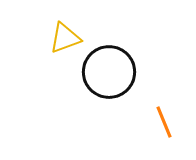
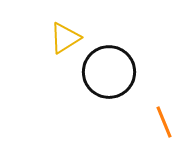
yellow triangle: rotated 12 degrees counterclockwise
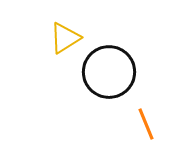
orange line: moved 18 px left, 2 px down
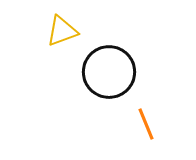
yellow triangle: moved 3 px left, 7 px up; rotated 12 degrees clockwise
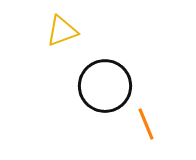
black circle: moved 4 px left, 14 px down
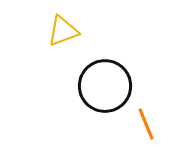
yellow triangle: moved 1 px right
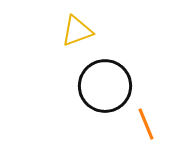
yellow triangle: moved 14 px right
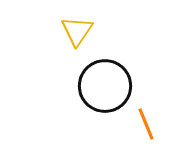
yellow triangle: rotated 36 degrees counterclockwise
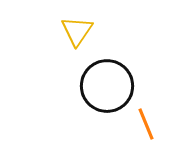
black circle: moved 2 px right
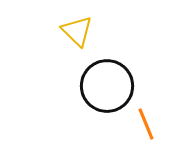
yellow triangle: rotated 20 degrees counterclockwise
